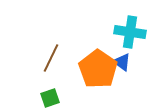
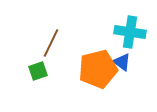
brown line: moved 15 px up
orange pentagon: rotated 24 degrees clockwise
green square: moved 12 px left, 27 px up
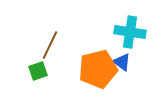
brown line: moved 1 px left, 2 px down
